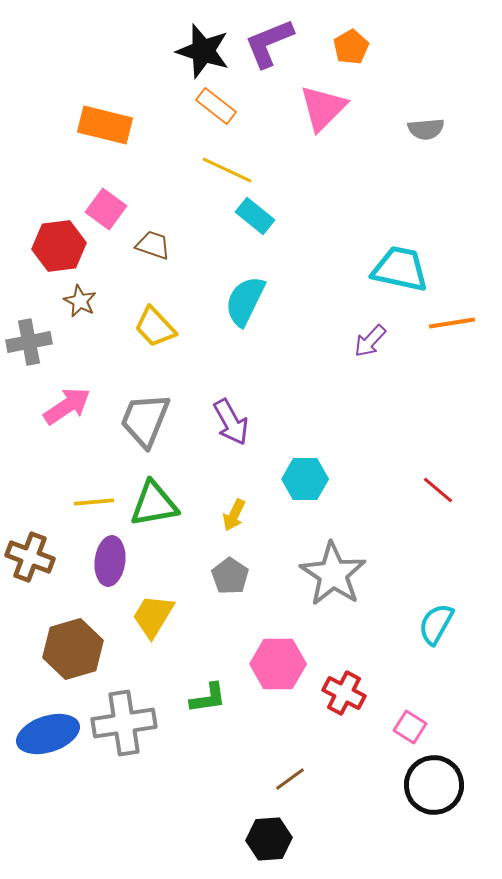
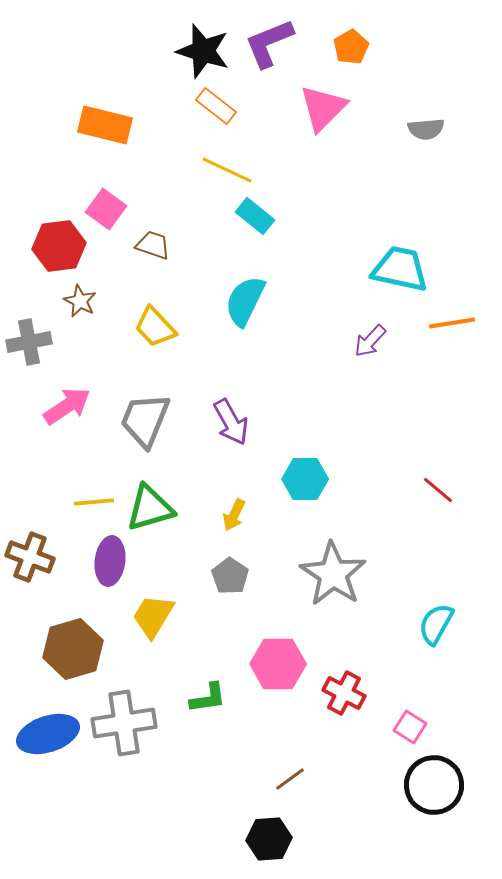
green triangle at (154, 504): moved 4 px left, 4 px down; rotated 6 degrees counterclockwise
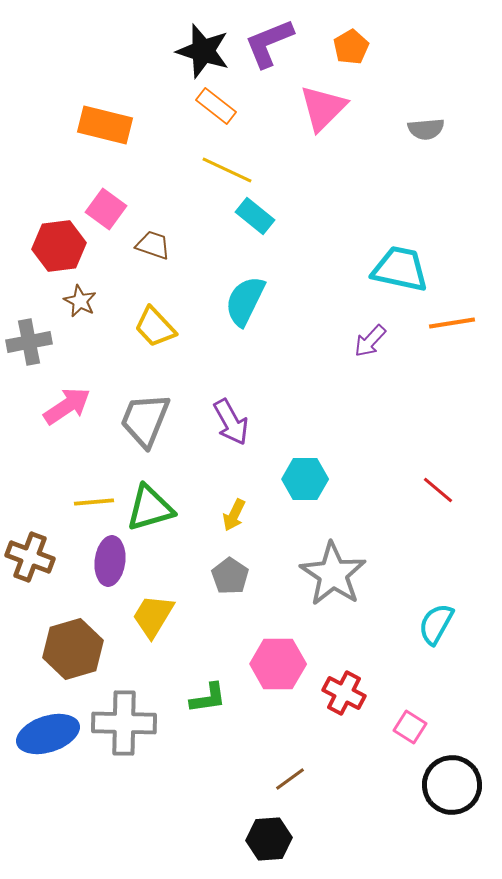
gray cross at (124, 723): rotated 10 degrees clockwise
black circle at (434, 785): moved 18 px right
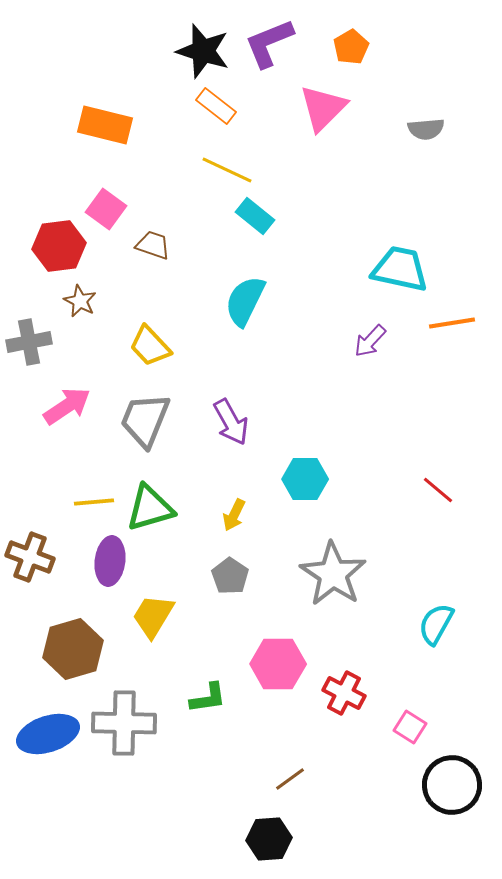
yellow trapezoid at (155, 327): moved 5 px left, 19 px down
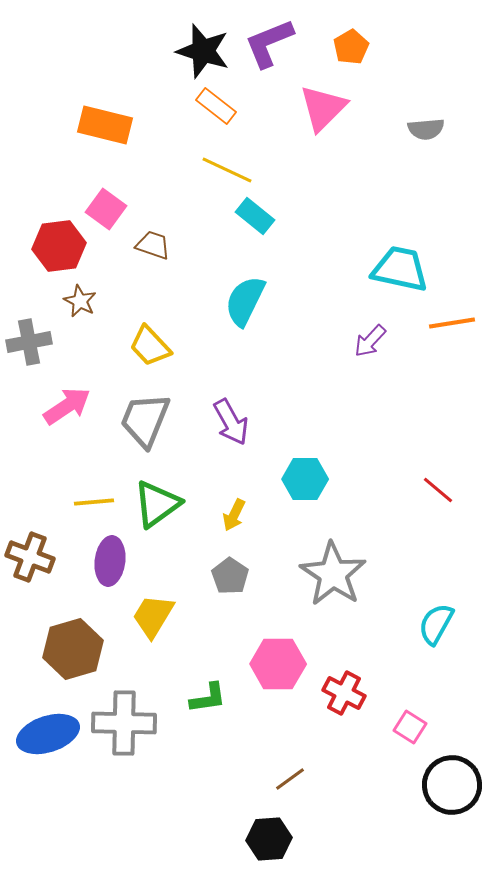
green triangle at (150, 508): moved 7 px right, 4 px up; rotated 20 degrees counterclockwise
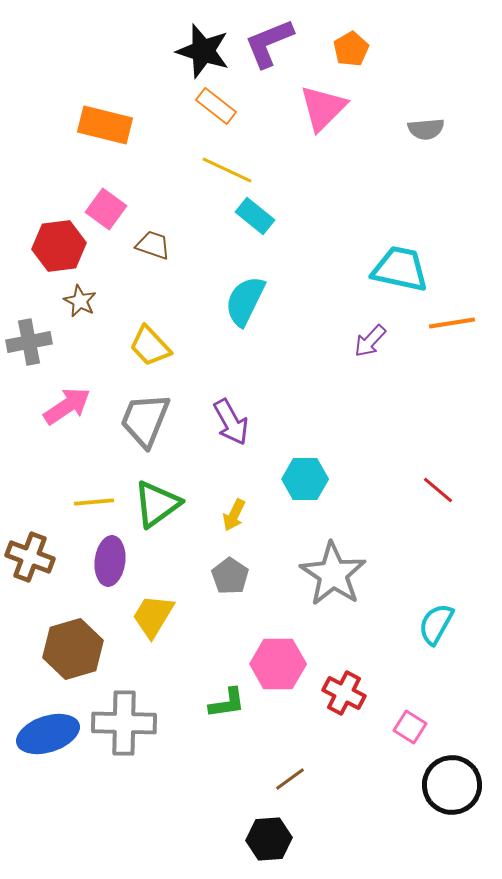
orange pentagon at (351, 47): moved 2 px down
green L-shape at (208, 698): moved 19 px right, 5 px down
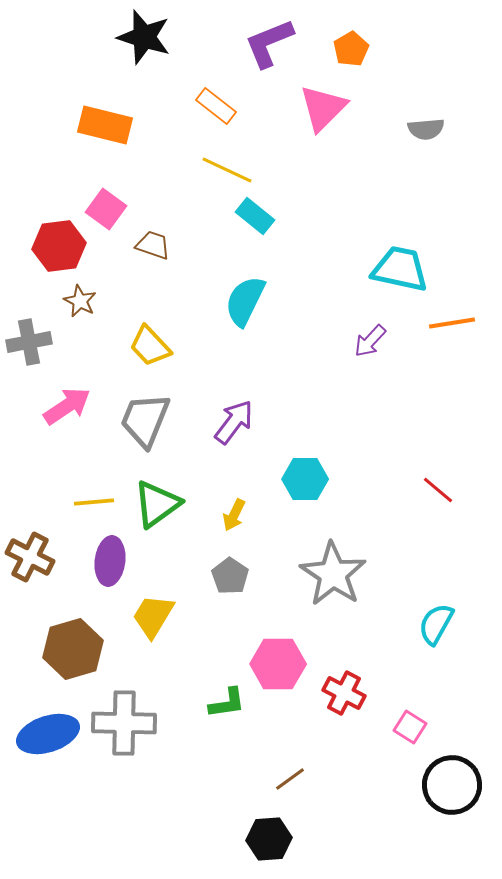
black star at (203, 51): moved 59 px left, 14 px up
purple arrow at (231, 422): moved 3 px right; rotated 114 degrees counterclockwise
brown cross at (30, 557): rotated 6 degrees clockwise
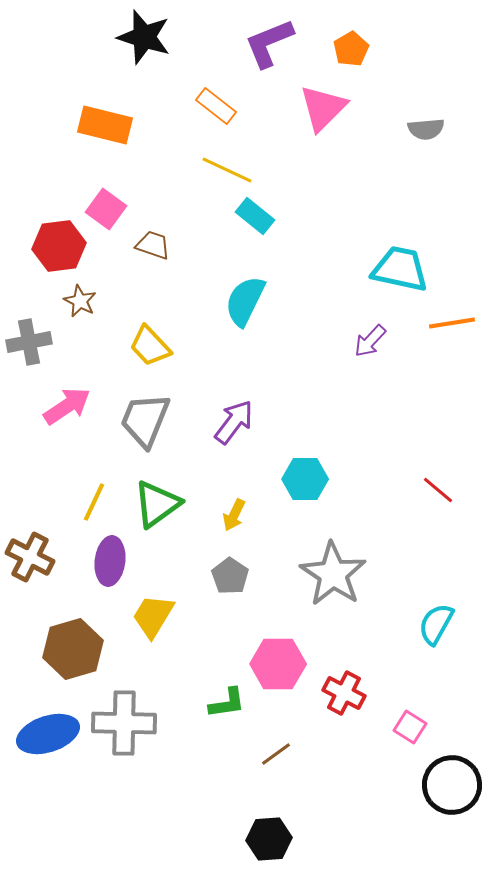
yellow line at (94, 502): rotated 60 degrees counterclockwise
brown line at (290, 779): moved 14 px left, 25 px up
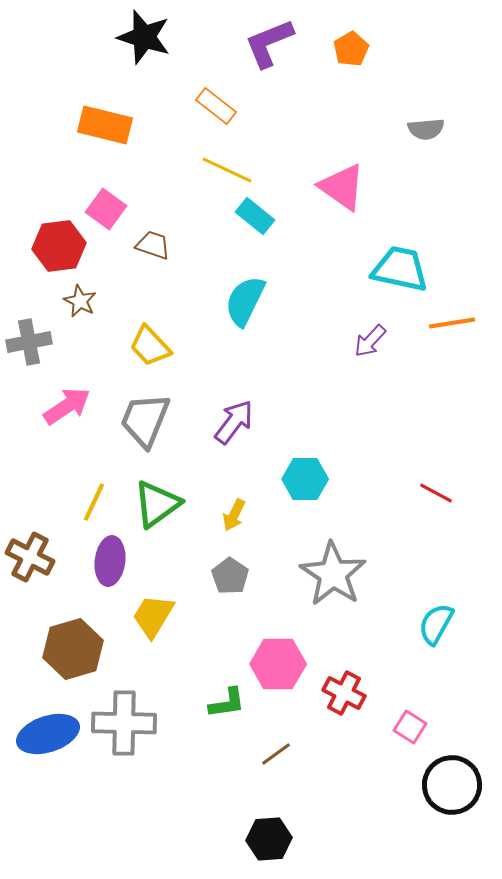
pink triangle at (323, 108): moved 19 px right, 79 px down; rotated 40 degrees counterclockwise
red line at (438, 490): moved 2 px left, 3 px down; rotated 12 degrees counterclockwise
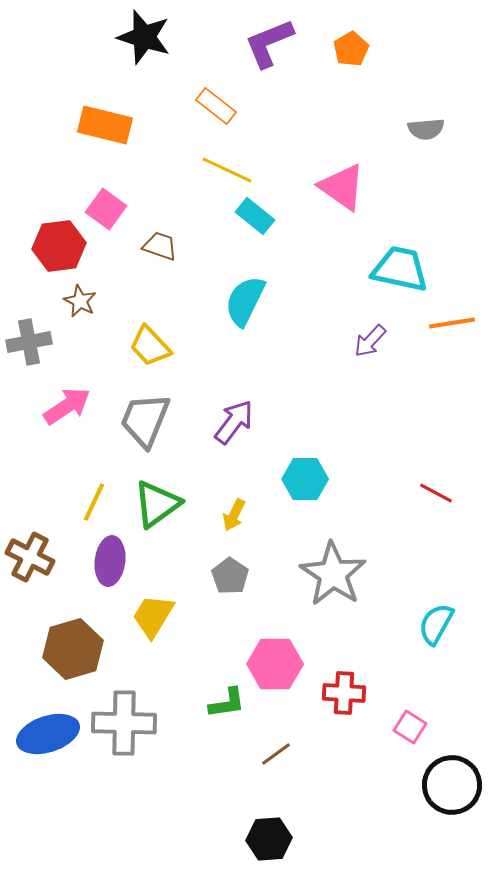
brown trapezoid at (153, 245): moved 7 px right, 1 px down
pink hexagon at (278, 664): moved 3 px left
red cross at (344, 693): rotated 24 degrees counterclockwise
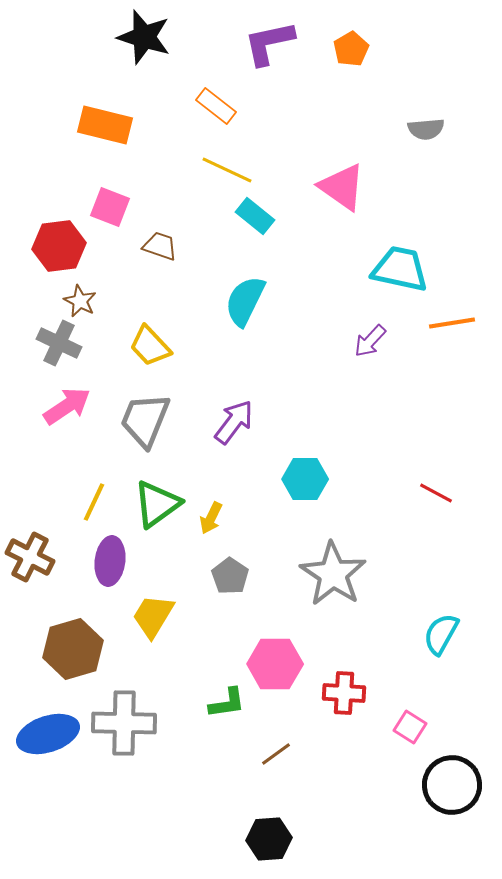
purple L-shape at (269, 43): rotated 10 degrees clockwise
pink square at (106, 209): moved 4 px right, 2 px up; rotated 15 degrees counterclockwise
gray cross at (29, 342): moved 30 px right, 1 px down; rotated 36 degrees clockwise
yellow arrow at (234, 515): moved 23 px left, 3 px down
cyan semicircle at (436, 624): moved 5 px right, 10 px down
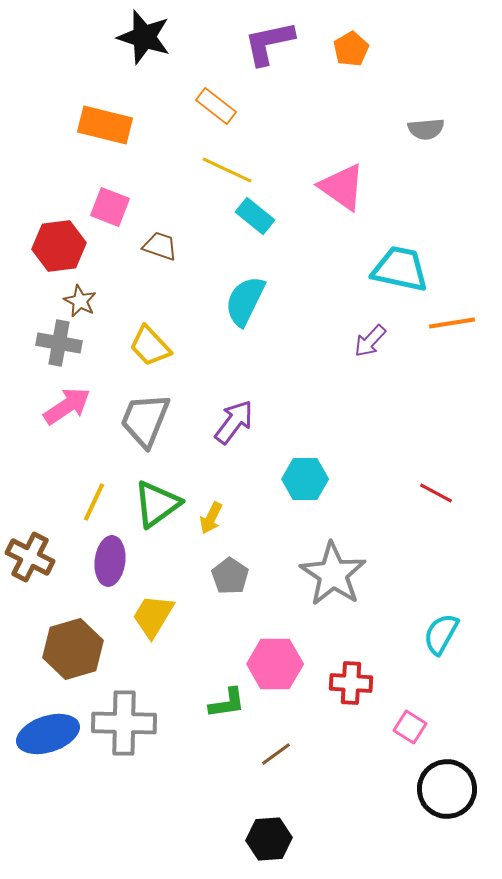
gray cross at (59, 343): rotated 15 degrees counterclockwise
red cross at (344, 693): moved 7 px right, 10 px up
black circle at (452, 785): moved 5 px left, 4 px down
